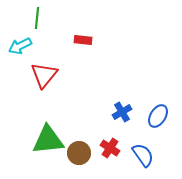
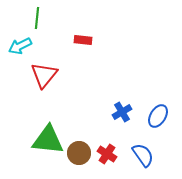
green triangle: rotated 12 degrees clockwise
red cross: moved 3 px left, 6 px down
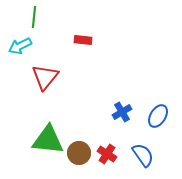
green line: moved 3 px left, 1 px up
red triangle: moved 1 px right, 2 px down
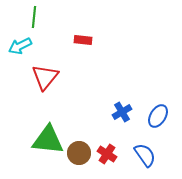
blue semicircle: moved 2 px right
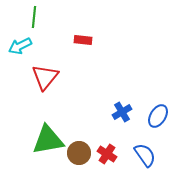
green triangle: rotated 16 degrees counterclockwise
